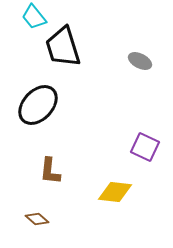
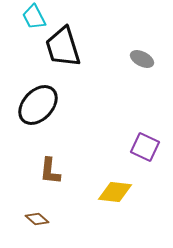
cyan trapezoid: rotated 12 degrees clockwise
gray ellipse: moved 2 px right, 2 px up
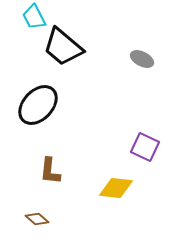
black trapezoid: rotated 33 degrees counterclockwise
yellow diamond: moved 1 px right, 4 px up
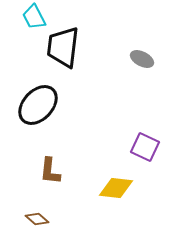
black trapezoid: rotated 57 degrees clockwise
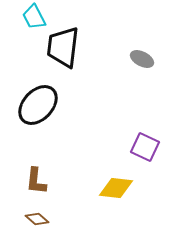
brown L-shape: moved 14 px left, 10 px down
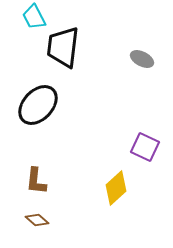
yellow diamond: rotated 48 degrees counterclockwise
brown diamond: moved 1 px down
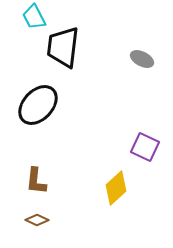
brown diamond: rotated 15 degrees counterclockwise
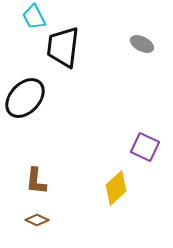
gray ellipse: moved 15 px up
black ellipse: moved 13 px left, 7 px up
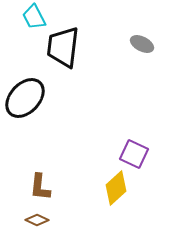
purple square: moved 11 px left, 7 px down
brown L-shape: moved 4 px right, 6 px down
